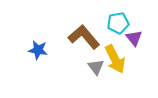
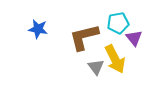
brown L-shape: rotated 64 degrees counterclockwise
blue star: moved 21 px up
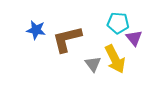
cyan pentagon: rotated 15 degrees clockwise
blue star: moved 2 px left, 1 px down
brown L-shape: moved 17 px left, 2 px down
gray triangle: moved 3 px left, 3 px up
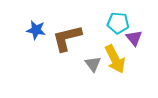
brown L-shape: moved 1 px up
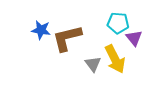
blue star: moved 5 px right
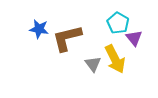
cyan pentagon: rotated 25 degrees clockwise
blue star: moved 2 px left, 1 px up
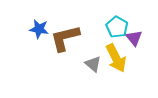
cyan pentagon: moved 1 px left, 4 px down
brown L-shape: moved 2 px left
yellow arrow: moved 1 px right, 1 px up
gray triangle: rotated 12 degrees counterclockwise
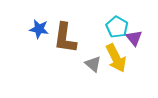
brown L-shape: rotated 68 degrees counterclockwise
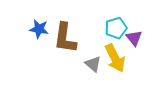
cyan pentagon: moved 1 px left, 1 px down; rotated 25 degrees clockwise
yellow arrow: moved 1 px left
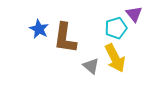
blue star: rotated 18 degrees clockwise
purple triangle: moved 24 px up
gray triangle: moved 2 px left, 2 px down
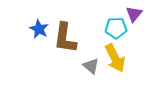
purple triangle: rotated 18 degrees clockwise
cyan pentagon: rotated 15 degrees clockwise
